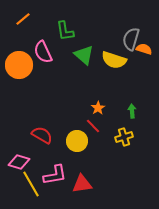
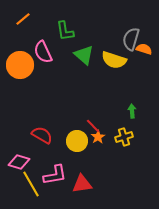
orange circle: moved 1 px right
orange star: moved 29 px down
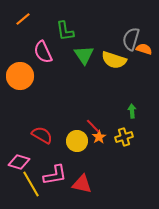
green triangle: rotated 15 degrees clockwise
orange circle: moved 11 px down
orange star: moved 1 px right
red triangle: rotated 20 degrees clockwise
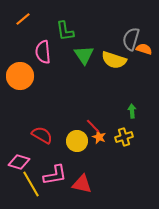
pink semicircle: rotated 20 degrees clockwise
orange star: rotated 16 degrees counterclockwise
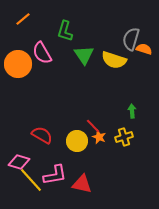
green L-shape: rotated 25 degrees clockwise
pink semicircle: moved 1 px left, 1 px down; rotated 25 degrees counterclockwise
orange circle: moved 2 px left, 12 px up
yellow line: moved 4 px up; rotated 12 degrees counterclockwise
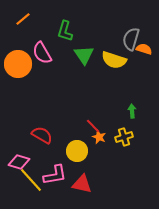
yellow circle: moved 10 px down
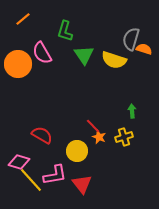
red triangle: rotated 40 degrees clockwise
